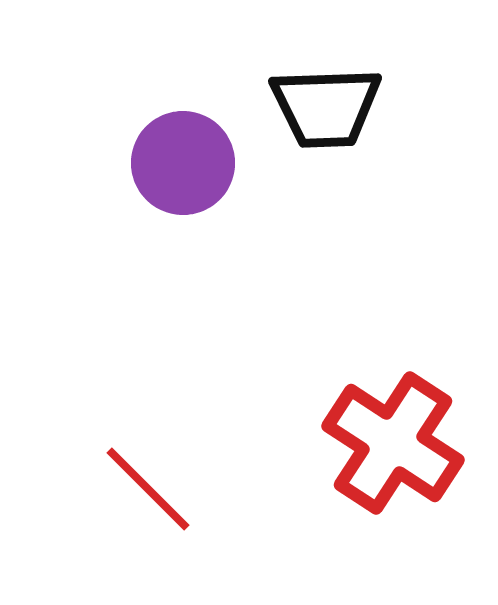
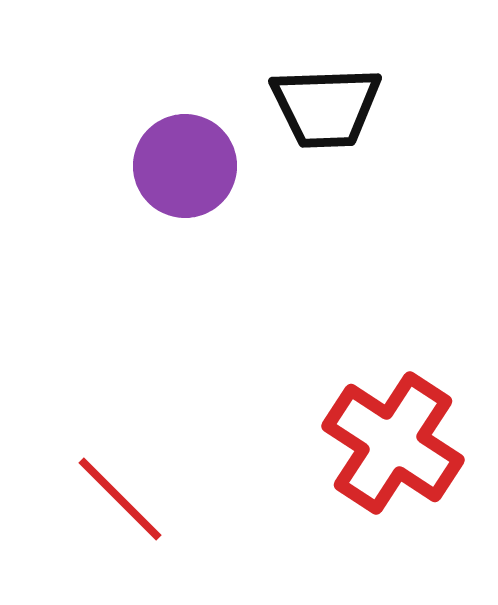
purple circle: moved 2 px right, 3 px down
red line: moved 28 px left, 10 px down
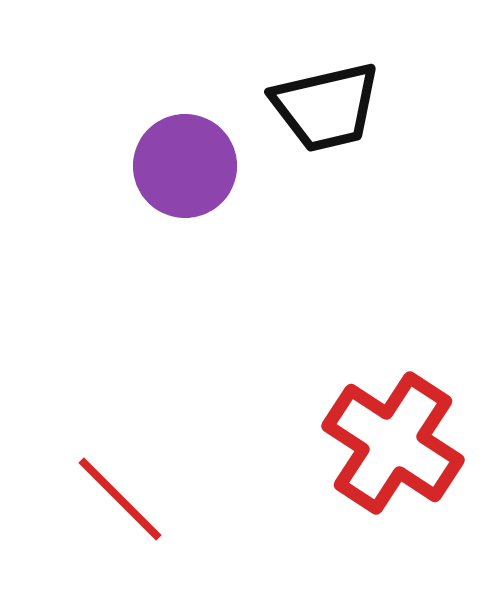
black trapezoid: rotated 11 degrees counterclockwise
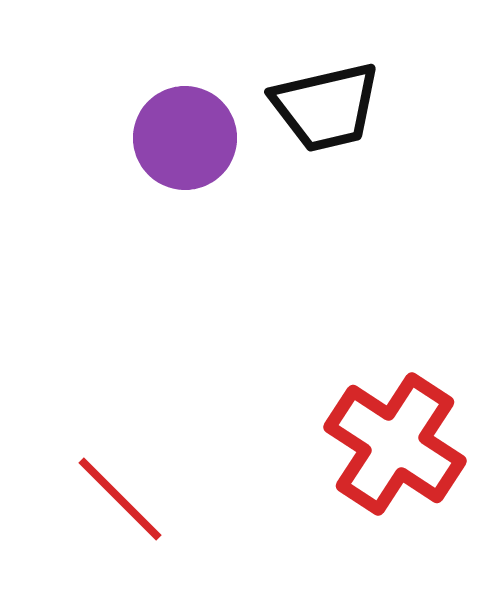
purple circle: moved 28 px up
red cross: moved 2 px right, 1 px down
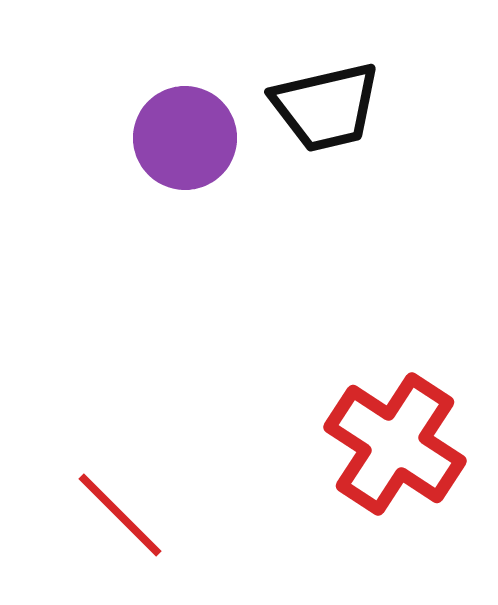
red line: moved 16 px down
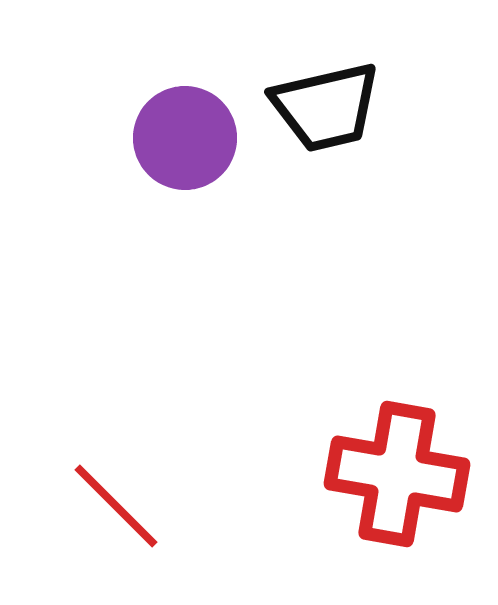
red cross: moved 2 px right, 30 px down; rotated 23 degrees counterclockwise
red line: moved 4 px left, 9 px up
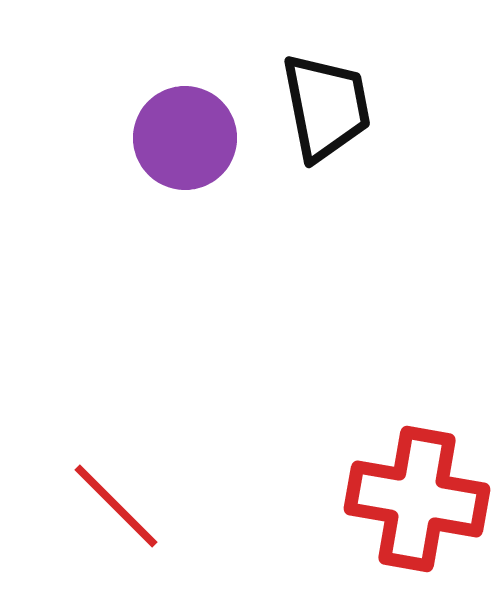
black trapezoid: rotated 88 degrees counterclockwise
red cross: moved 20 px right, 25 px down
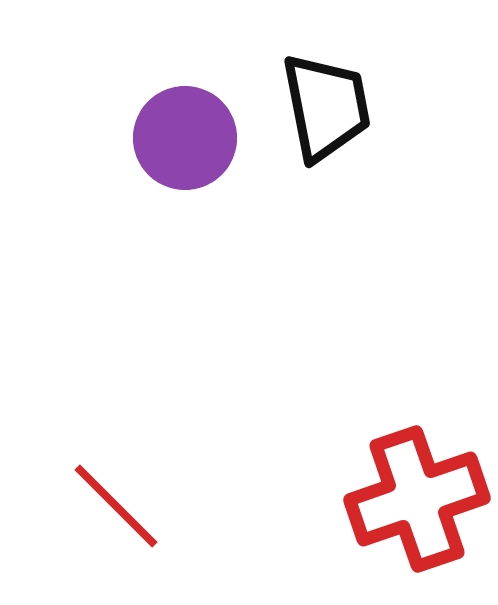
red cross: rotated 29 degrees counterclockwise
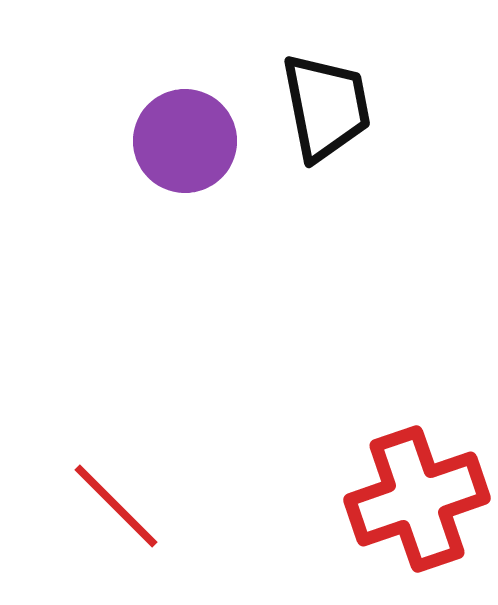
purple circle: moved 3 px down
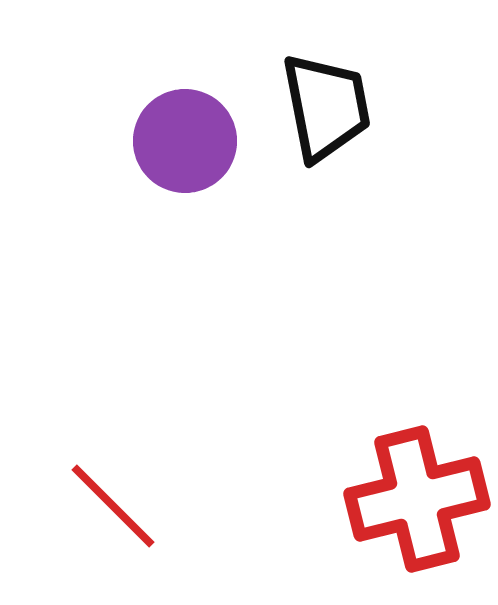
red cross: rotated 5 degrees clockwise
red line: moved 3 px left
